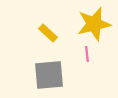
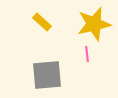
yellow rectangle: moved 6 px left, 11 px up
gray square: moved 2 px left
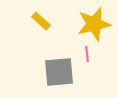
yellow rectangle: moved 1 px left, 1 px up
gray square: moved 12 px right, 3 px up
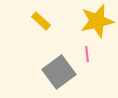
yellow star: moved 3 px right, 3 px up
gray square: rotated 32 degrees counterclockwise
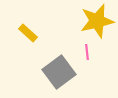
yellow rectangle: moved 13 px left, 12 px down
pink line: moved 2 px up
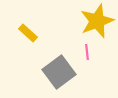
yellow star: rotated 8 degrees counterclockwise
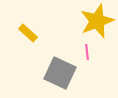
gray square: moved 1 px right, 1 px down; rotated 28 degrees counterclockwise
